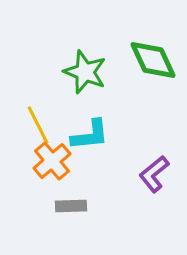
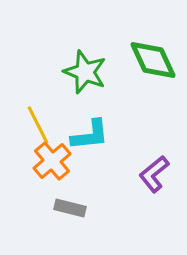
gray rectangle: moved 1 px left, 2 px down; rotated 16 degrees clockwise
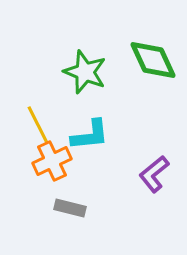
orange cross: rotated 15 degrees clockwise
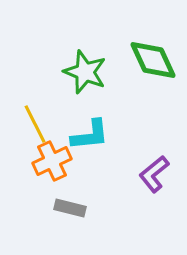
yellow line: moved 3 px left, 1 px up
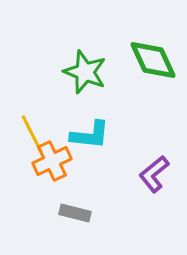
yellow line: moved 3 px left, 10 px down
cyan L-shape: rotated 12 degrees clockwise
gray rectangle: moved 5 px right, 5 px down
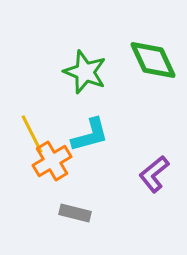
cyan L-shape: rotated 21 degrees counterclockwise
orange cross: rotated 6 degrees counterclockwise
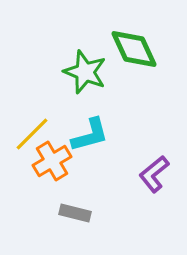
green diamond: moved 19 px left, 11 px up
yellow line: rotated 72 degrees clockwise
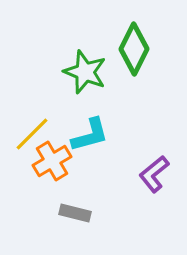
green diamond: rotated 51 degrees clockwise
